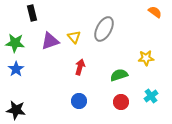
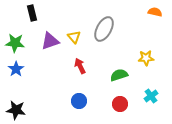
orange semicircle: rotated 24 degrees counterclockwise
red arrow: moved 1 px up; rotated 42 degrees counterclockwise
red circle: moved 1 px left, 2 px down
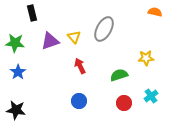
blue star: moved 2 px right, 3 px down
red circle: moved 4 px right, 1 px up
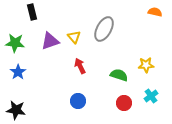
black rectangle: moved 1 px up
yellow star: moved 7 px down
green semicircle: rotated 36 degrees clockwise
blue circle: moved 1 px left
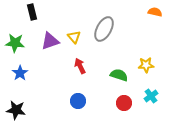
blue star: moved 2 px right, 1 px down
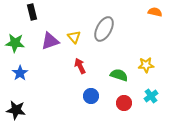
blue circle: moved 13 px right, 5 px up
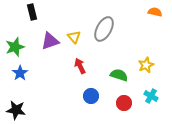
green star: moved 4 px down; rotated 24 degrees counterclockwise
yellow star: rotated 21 degrees counterclockwise
cyan cross: rotated 24 degrees counterclockwise
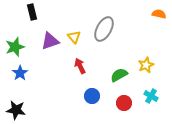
orange semicircle: moved 4 px right, 2 px down
green semicircle: rotated 48 degrees counterclockwise
blue circle: moved 1 px right
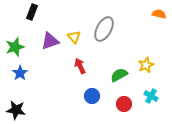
black rectangle: rotated 35 degrees clockwise
red circle: moved 1 px down
